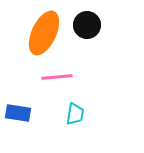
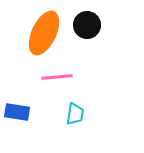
blue rectangle: moved 1 px left, 1 px up
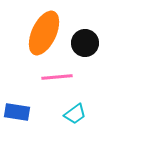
black circle: moved 2 px left, 18 px down
cyan trapezoid: rotated 45 degrees clockwise
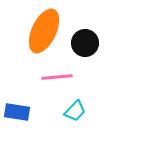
orange ellipse: moved 2 px up
cyan trapezoid: moved 3 px up; rotated 10 degrees counterclockwise
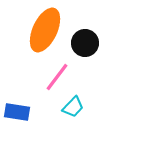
orange ellipse: moved 1 px right, 1 px up
pink line: rotated 48 degrees counterclockwise
cyan trapezoid: moved 2 px left, 4 px up
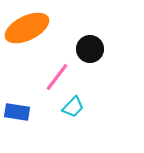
orange ellipse: moved 18 px left, 2 px up; rotated 39 degrees clockwise
black circle: moved 5 px right, 6 px down
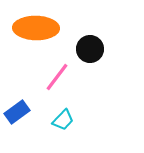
orange ellipse: moved 9 px right; rotated 27 degrees clockwise
cyan trapezoid: moved 10 px left, 13 px down
blue rectangle: rotated 45 degrees counterclockwise
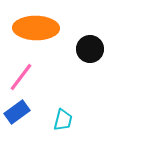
pink line: moved 36 px left
cyan trapezoid: rotated 30 degrees counterclockwise
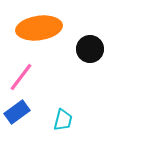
orange ellipse: moved 3 px right; rotated 9 degrees counterclockwise
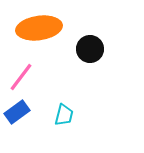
cyan trapezoid: moved 1 px right, 5 px up
